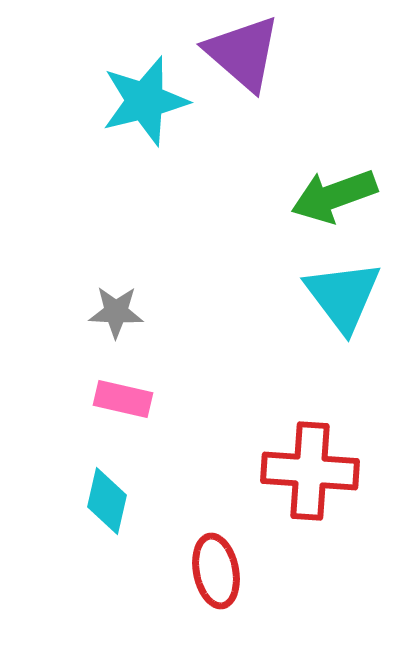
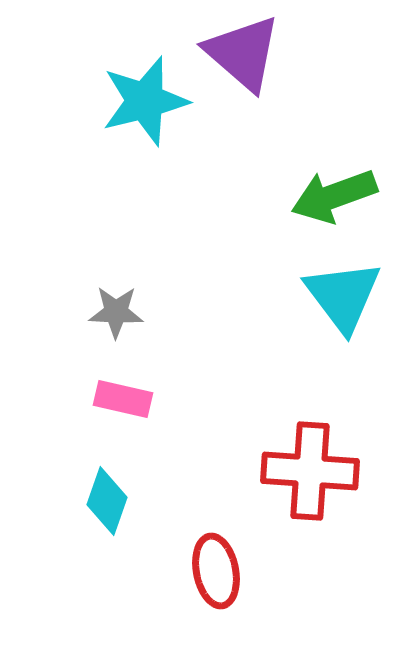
cyan diamond: rotated 6 degrees clockwise
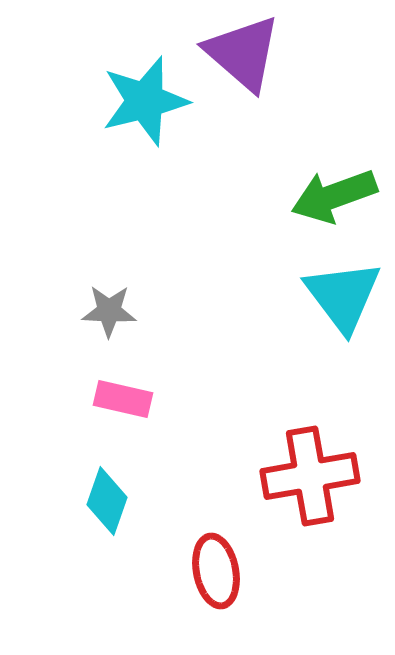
gray star: moved 7 px left, 1 px up
red cross: moved 5 px down; rotated 14 degrees counterclockwise
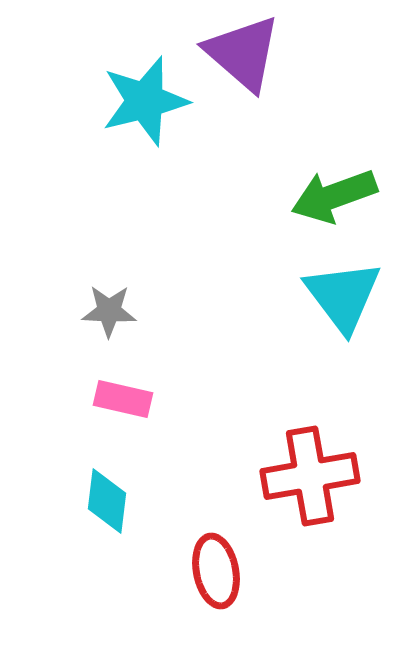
cyan diamond: rotated 12 degrees counterclockwise
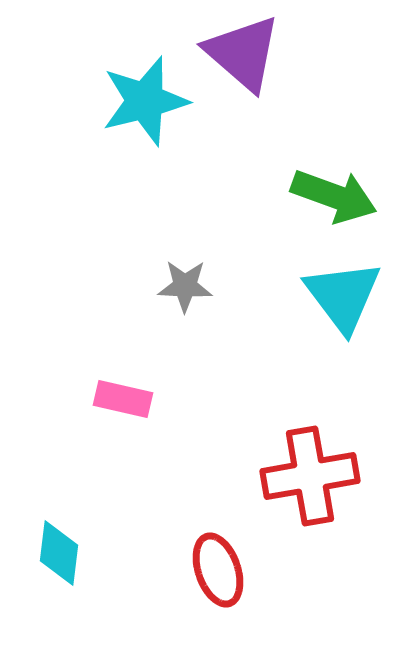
green arrow: rotated 140 degrees counterclockwise
gray star: moved 76 px right, 25 px up
cyan diamond: moved 48 px left, 52 px down
red ellipse: moved 2 px right, 1 px up; rotated 8 degrees counterclockwise
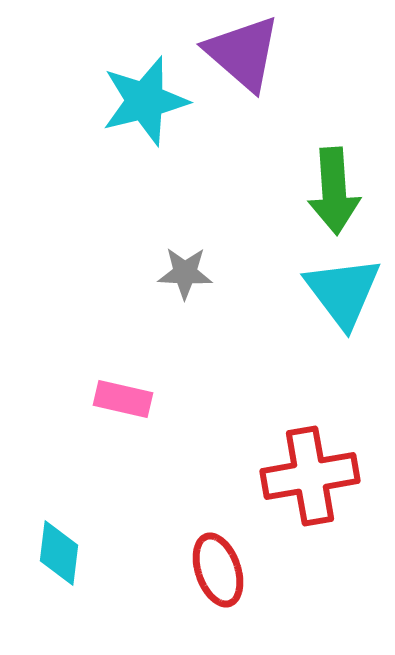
green arrow: moved 5 px up; rotated 66 degrees clockwise
gray star: moved 13 px up
cyan triangle: moved 4 px up
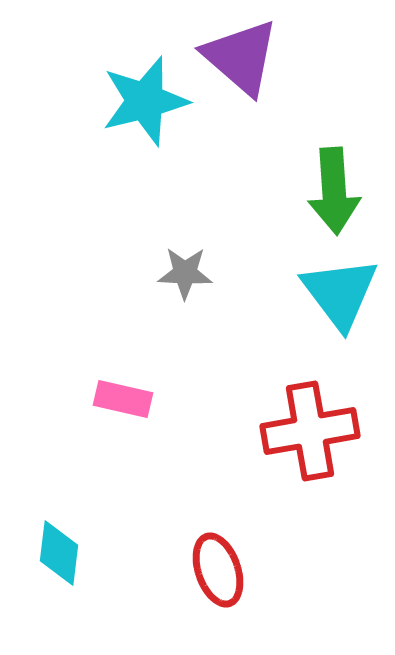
purple triangle: moved 2 px left, 4 px down
cyan triangle: moved 3 px left, 1 px down
red cross: moved 45 px up
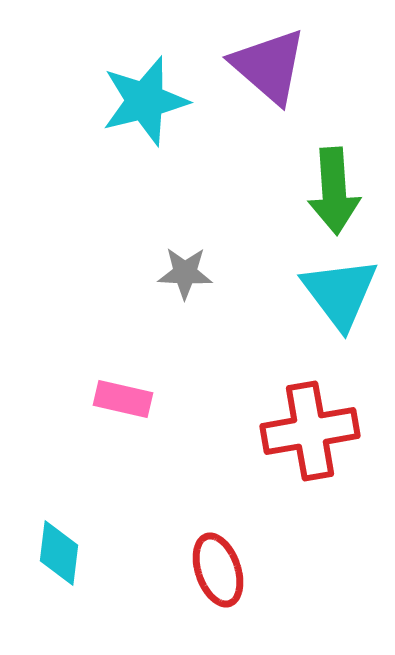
purple triangle: moved 28 px right, 9 px down
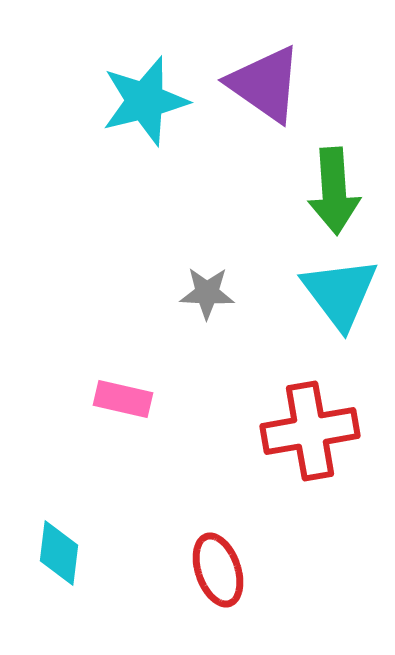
purple triangle: moved 4 px left, 18 px down; rotated 6 degrees counterclockwise
gray star: moved 22 px right, 20 px down
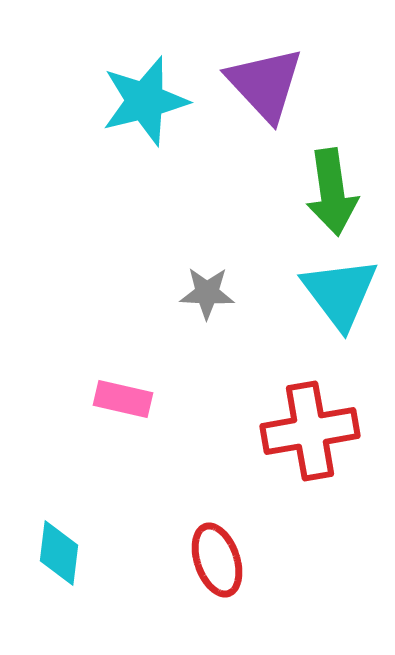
purple triangle: rotated 12 degrees clockwise
green arrow: moved 2 px left, 1 px down; rotated 4 degrees counterclockwise
red ellipse: moved 1 px left, 10 px up
